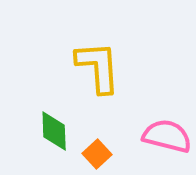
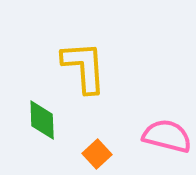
yellow L-shape: moved 14 px left
green diamond: moved 12 px left, 11 px up
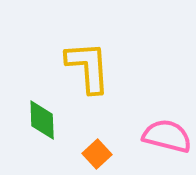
yellow L-shape: moved 4 px right
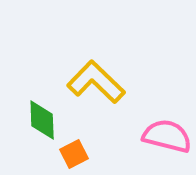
yellow L-shape: moved 8 px right, 15 px down; rotated 42 degrees counterclockwise
orange square: moved 23 px left; rotated 16 degrees clockwise
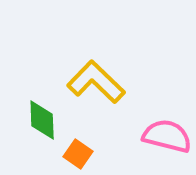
orange square: moved 4 px right; rotated 28 degrees counterclockwise
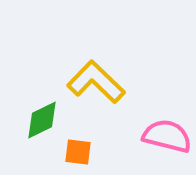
green diamond: rotated 66 degrees clockwise
orange square: moved 2 px up; rotated 28 degrees counterclockwise
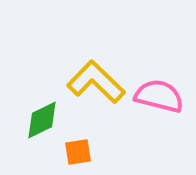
pink semicircle: moved 8 px left, 40 px up
orange square: rotated 16 degrees counterclockwise
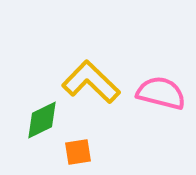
yellow L-shape: moved 5 px left
pink semicircle: moved 2 px right, 3 px up
